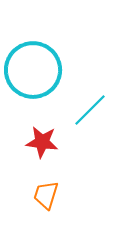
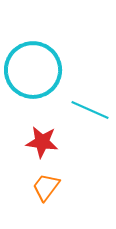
cyan line: rotated 69 degrees clockwise
orange trapezoid: moved 8 px up; rotated 20 degrees clockwise
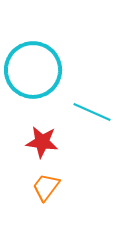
cyan line: moved 2 px right, 2 px down
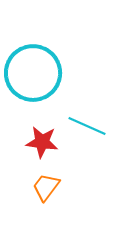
cyan circle: moved 3 px down
cyan line: moved 5 px left, 14 px down
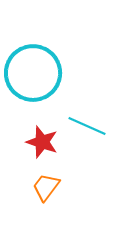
red star: rotated 12 degrees clockwise
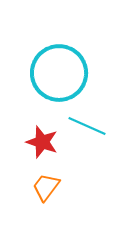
cyan circle: moved 26 px right
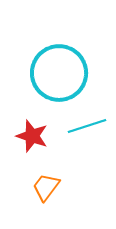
cyan line: rotated 42 degrees counterclockwise
red star: moved 10 px left, 6 px up
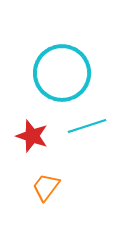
cyan circle: moved 3 px right
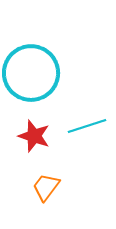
cyan circle: moved 31 px left
red star: moved 2 px right
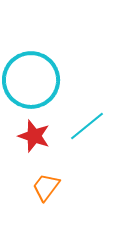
cyan circle: moved 7 px down
cyan line: rotated 21 degrees counterclockwise
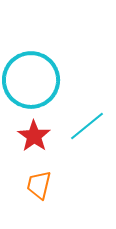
red star: rotated 16 degrees clockwise
orange trapezoid: moved 7 px left, 2 px up; rotated 24 degrees counterclockwise
